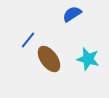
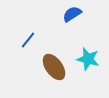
brown ellipse: moved 5 px right, 8 px down
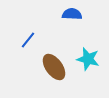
blue semicircle: rotated 36 degrees clockwise
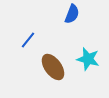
blue semicircle: rotated 108 degrees clockwise
brown ellipse: moved 1 px left
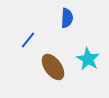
blue semicircle: moved 5 px left, 4 px down; rotated 18 degrees counterclockwise
cyan star: rotated 15 degrees clockwise
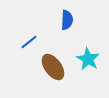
blue semicircle: moved 2 px down
blue line: moved 1 px right, 2 px down; rotated 12 degrees clockwise
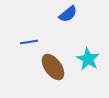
blue semicircle: moved 1 px right, 6 px up; rotated 48 degrees clockwise
blue line: rotated 30 degrees clockwise
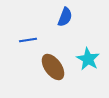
blue semicircle: moved 3 px left, 3 px down; rotated 30 degrees counterclockwise
blue line: moved 1 px left, 2 px up
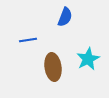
cyan star: rotated 15 degrees clockwise
brown ellipse: rotated 28 degrees clockwise
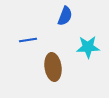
blue semicircle: moved 1 px up
cyan star: moved 12 px up; rotated 25 degrees clockwise
